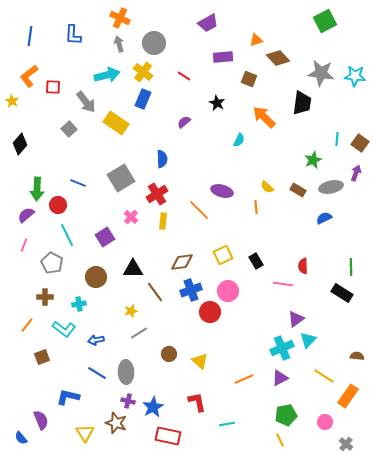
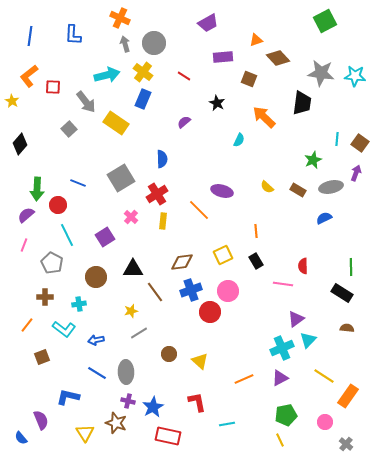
gray arrow at (119, 44): moved 6 px right
orange line at (256, 207): moved 24 px down
brown semicircle at (357, 356): moved 10 px left, 28 px up
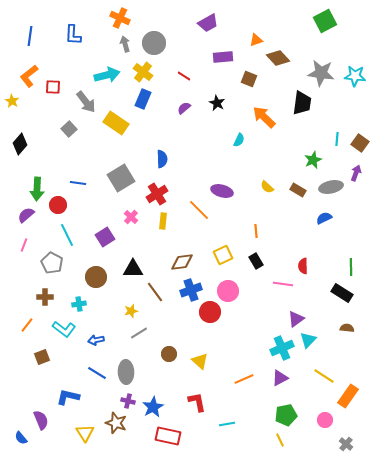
purple semicircle at (184, 122): moved 14 px up
blue line at (78, 183): rotated 14 degrees counterclockwise
pink circle at (325, 422): moved 2 px up
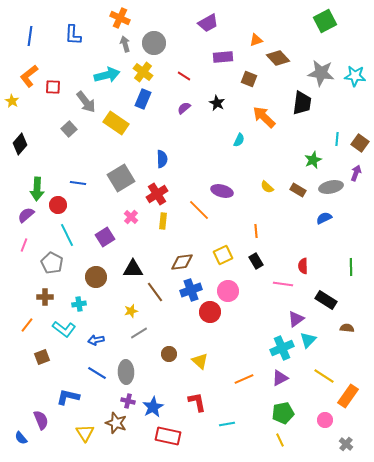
black rectangle at (342, 293): moved 16 px left, 7 px down
green pentagon at (286, 415): moved 3 px left, 2 px up
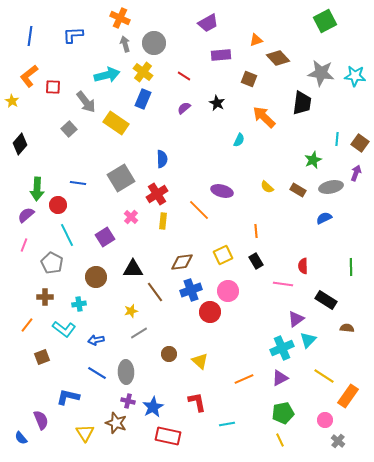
blue L-shape at (73, 35): rotated 85 degrees clockwise
purple rectangle at (223, 57): moved 2 px left, 2 px up
gray cross at (346, 444): moved 8 px left, 3 px up
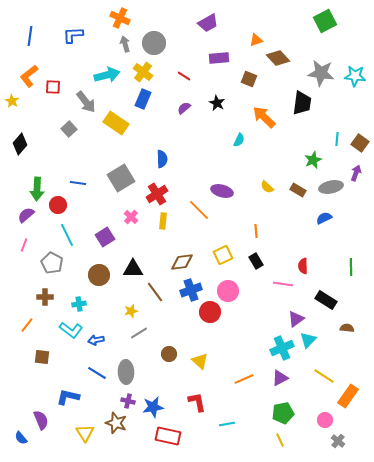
purple rectangle at (221, 55): moved 2 px left, 3 px down
brown circle at (96, 277): moved 3 px right, 2 px up
cyan L-shape at (64, 329): moved 7 px right, 1 px down
brown square at (42, 357): rotated 28 degrees clockwise
blue star at (153, 407): rotated 20 degrees clockwise
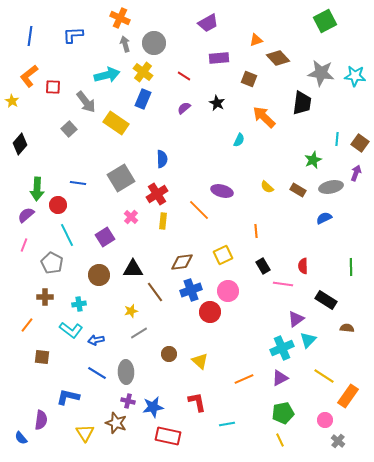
black rectangle at (256, 261): moved 7 px right, 5 px down
purple semicircle at (41, 420): rotated 30 degrees clockwise
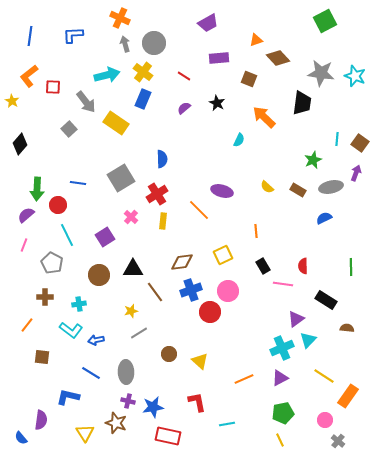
cyan star at (355, 76): rotated 15 degrees clockwise
blue line at (97, 373): moved 6 px left
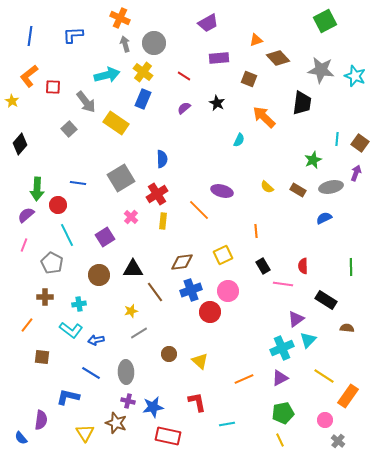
gray star at (321, 73): moved 3 px up
